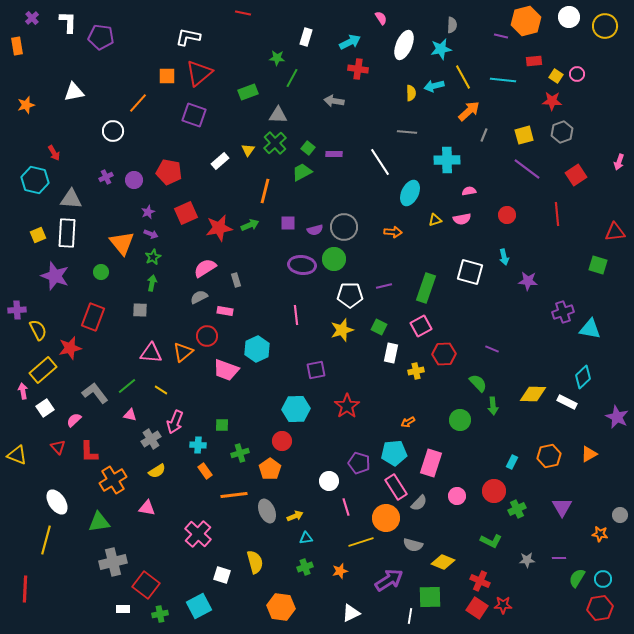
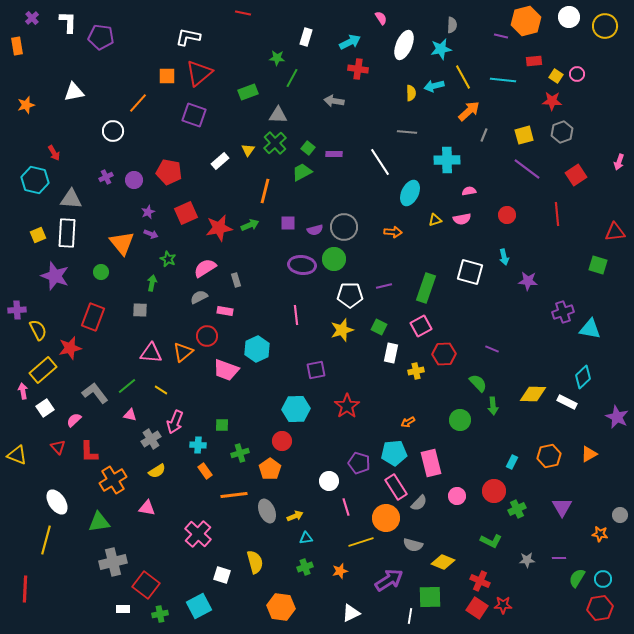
green star at (153, 257): moved 15 px right, 2 px down; rotated 21 degrees counterclockwise
pink rectangle at (431, 463): rotated 32 degrees counterclockwise
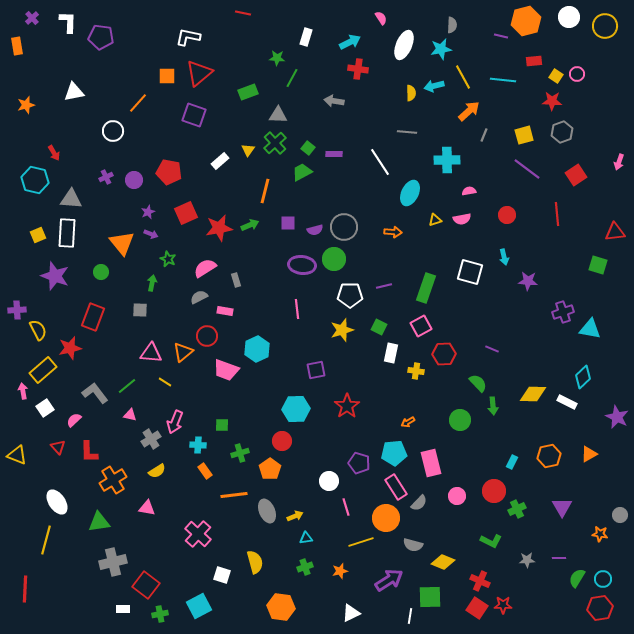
pink line at (296, 315): moved 1 px right, 6 px up
yellow cross at (416, 371): rotated 21 degrees clockwise
yellow line at (161, 390): moved 4 px right, 8 px up
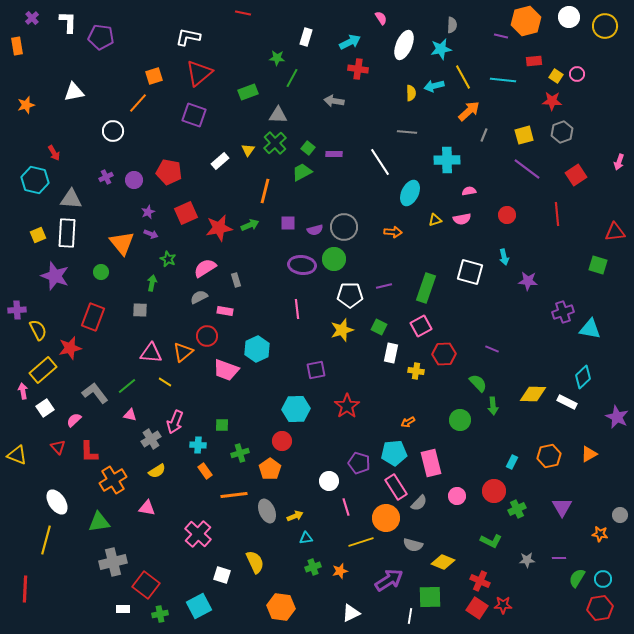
orange square at (167, 76): moved 13 px left; rotated 18 degrees counterclockwise
yellow semicircle at (255, 562): rotated 10 degrees counterclockwise
green cross at (305, 567): moved 8 px right
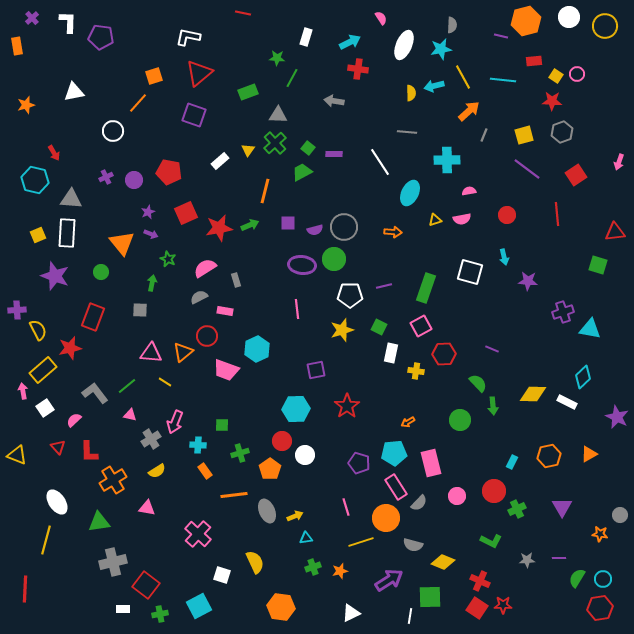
white circle at (329, 481): moved 24 px left, 26 px up
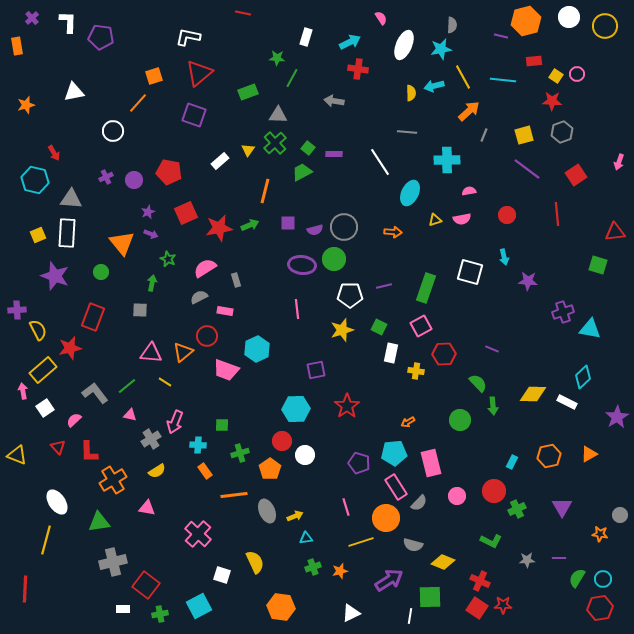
purple star at (617, 417): rotated 15 degrees clockwise
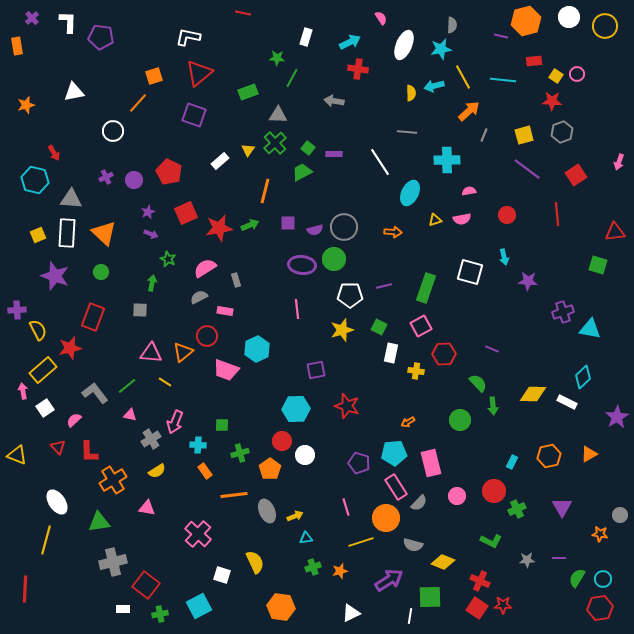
red pentagon at (169, 172): rotated 15 degrees clockwise
orange triangle at (122, 243): moved 18 px left, 10 px up; rotated 8 degrees counterclockwise
red star at (347, 406): rotated 20 degrees counterclockwise
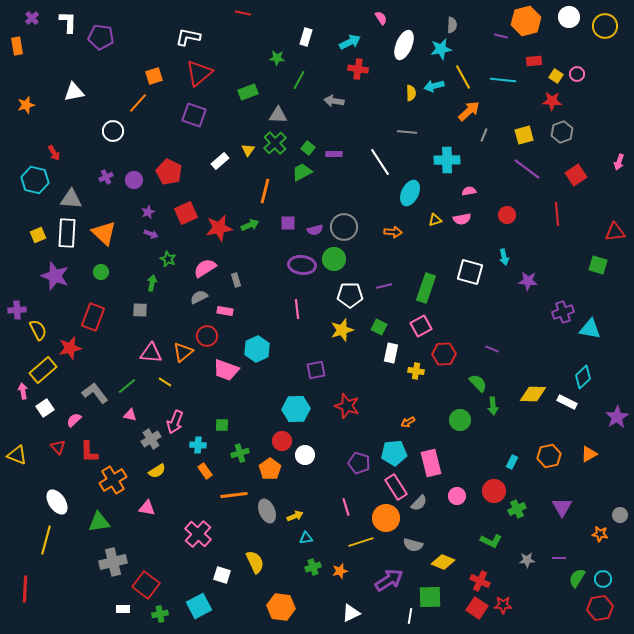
green line at (292, 78): moved 7 px right, 2 px down
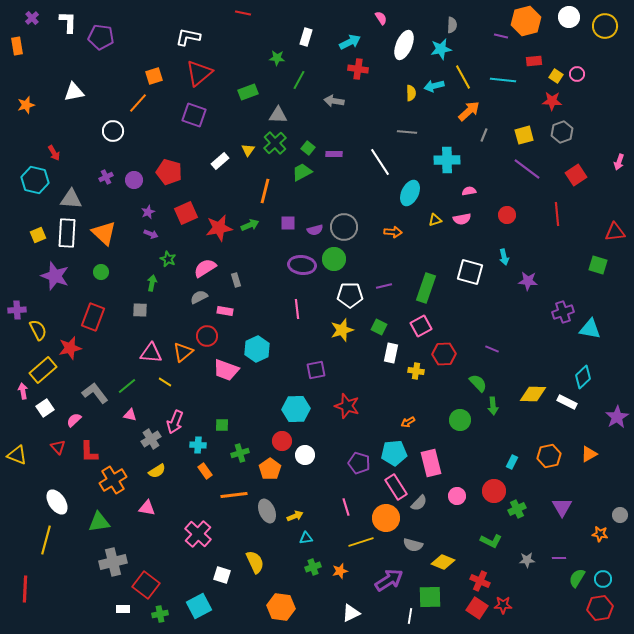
red pentagon at (169, 172): rotated 10 degrees counterclockwise
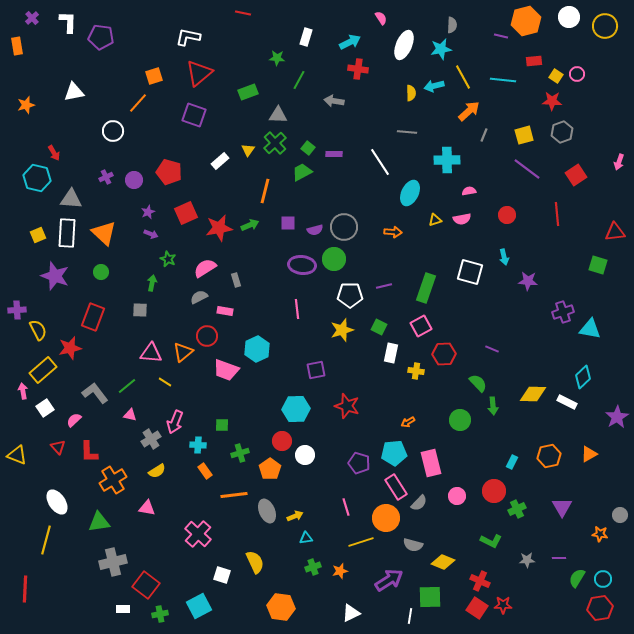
cyan hexagon at (35, 180): moved 2 px right, 2 px up
